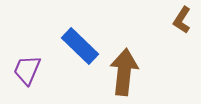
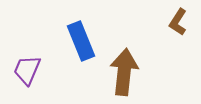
brown L-shape: moved 4 px left, 2 px down
blue rectangle: moved 1 px right, 5 px up; rotated 24 degrees clockwise
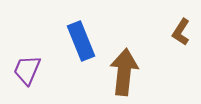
brown L-shape: moved 3 px right, 10 px down
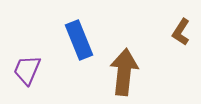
blue rectangle: moved 2 px left, 1 px up
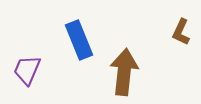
brown L-shape: rotated 8 degrees counterclockwise
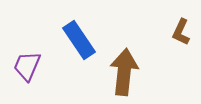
blue rectangle: rotated 12 degrees counterclockwise
purple trapezoid: moved 4 px up
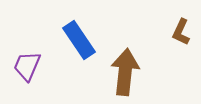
brown arrow: moved 1 px right
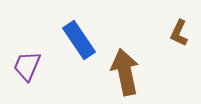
brown L-shape: moved 2 px left, 1 px down
brown arrow: rotated 18 degrees counterclockwise
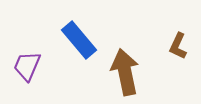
brown L-shape: moved 1 px left, 13 px down
blue rectangle: rotated 6 degrees counterclockwise
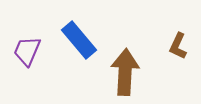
purple trapezoid: moved 15 px up
brown arrow: rotated 15 degrees clockwise
